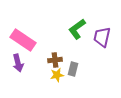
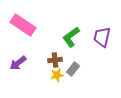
green L-shape: moved 6 px left, 8 px down
pink rectangle: moved 15 px up
purple arrow: rotated 66 degrees clockwise
gray rectangle: rotated 24 degrees clockwise
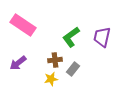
yellow star: moved 6 px left, 4 px down
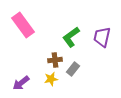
pink rectangle: rotated 20 degrees clockwise
purple arrow: moved 3 px right, 20 px down
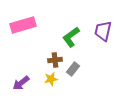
pink rectangle: rotated 70 degrees counterclockwise
purple trapezoid: moved 1 px right, 6 px up
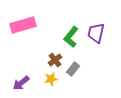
purple trapezoid: moved 7 px left, 2 px down
green L-shape: rotated 15 degrees counterclockwise
brown cross: rotated 32 degrees counterclockwise
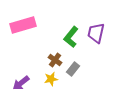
brown cross: rotated 16 degrees counterclockwise
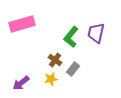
pink rectangle: moved 1 px left, 1 px up
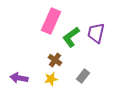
pink rectangle: moved 29 px right, 3 px up; rotated 50 degrees counterclockwise
green L-shape: rotated 15 degrees clockwise
gray rectangle: moved 10 px right, 7 px down
purple arrow: moved 2 px left, 5 px up; rotated 48 degrees clockwise
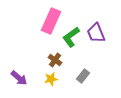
purple trapezoid: rotated 35 degrees counterclockwise
purple arrow: rotated 150 degrees counterclockwise
